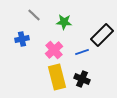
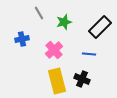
gray line: moved 5 px right, 2 px up; rotated 16 degrees clockwise
green star: rotated 21 degrees counterclockwise
black rectangle: moved 2 px left, 8 px up
blue line: moved 7 px right, 2 px down; rotated 24 degrees clockwise
yellow rectangle: moved 4 px down
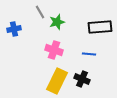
gray line: moved 1 px right, 1 px up
green star: moved 7 px left
black rectangle: rotated 40 degrees clockwise
blue cross: moved 8 px left, 10 px up
pink cross: rotated 30 degrees counterclockwise
yellow rectangle: rotated 40 degrees clockwise
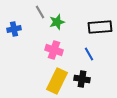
blue line: rotated 56 degrees clockwise
black cross: rotated 14 degrees counterclockwise
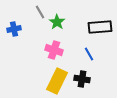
green star: rotated 21 degrees counterclockwise
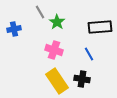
yellow rectangle: rotated 60 degrees counterclockwise
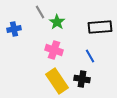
blue line: moved 1 px right, 2 px down
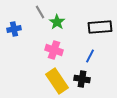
blue line: rotated 56 degrees clockwise
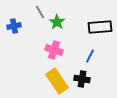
blue cross: moved 3 px up
